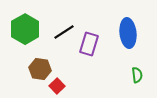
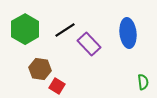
black line: moved 1 px right, 2 px up
purple rectangle: rotated 60 degrees counterclockwise
green semicircle: moved 6 px right, 7 px down
red square: rotated 14 degrees counterclockwise
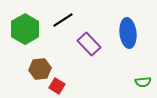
black line: moved 2 px left, 10 px up
brown hexagon: rotated 15 degrees counterclockwise
green semicircle: rotated 91 degrees clockwise
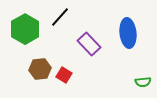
black line: moved 3 px left, 3 px up; rotated 15 degrees counterclockwise
red square: moved 7 px right, 11 px up
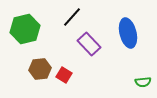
black line: moved 12 px right
green hexagon: rotated 16 degrees clockwise
blue ellipse: rotated 8 degrees counterclockwise
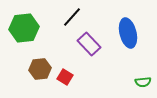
green hexagon: moved 1 px left, 1 px up; rotated 8 degrees clockwise
red square: moved 1 px right, 2 px down
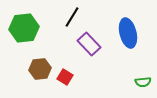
black line: rotated 10 degrees counterclockwise
